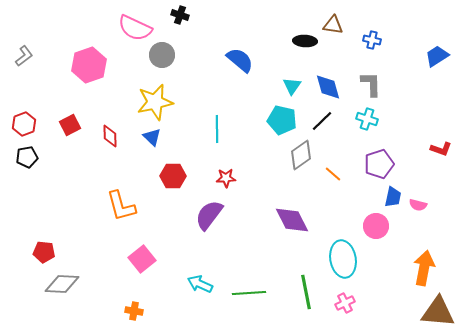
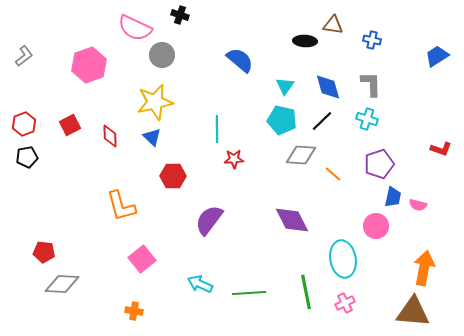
cyan triangle at (292, 86): moved 7 px left
gray diamond at (301, 155): rotated 40 degrees clockwise
red star at (226, 178): moved 8 px right, 19 px up
purple semicircle at (209, 215): moved 5 px down
brown triangle at (438, 312): moved 25 px left
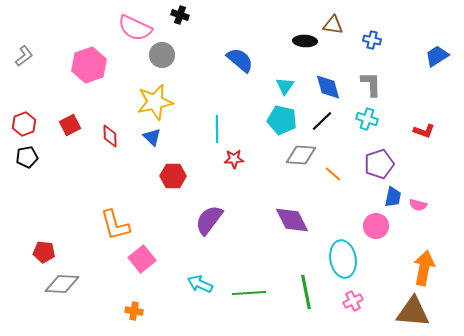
red L-shape at (441, 149): moved 17 px left, 18 px up
orange L-shape at (121, 206): moved 6 px left, 19 px down
pink cross at (345, 303): moved 8 px right, 2 px up
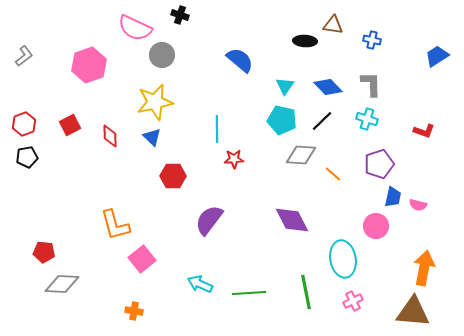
blue diamond at (328, 87): rotated 28 degrees counterclockwise
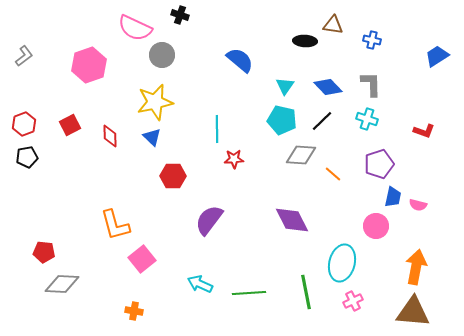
cyan ellipse at (343, 259): moved 1 px left, 4 px down; rotated 24 degrees clockwise
orange arrow at (424, 268): moved 8 px left, 1 px up
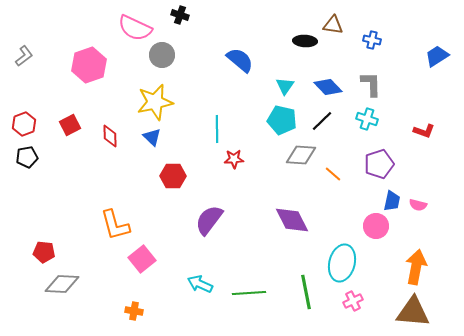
blue trapezoid at (393, 197): moved 1 px left, 4 px down
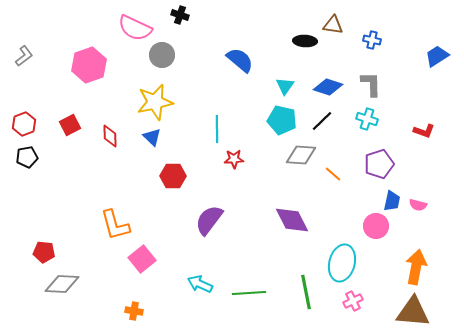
blue diamond at (328, 87): rotated 28 degrees counterclockwise
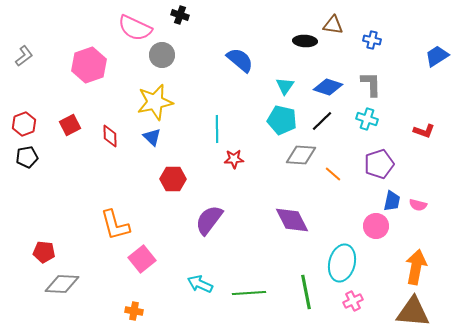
red hexagon at (173, 176): moved 3 px down
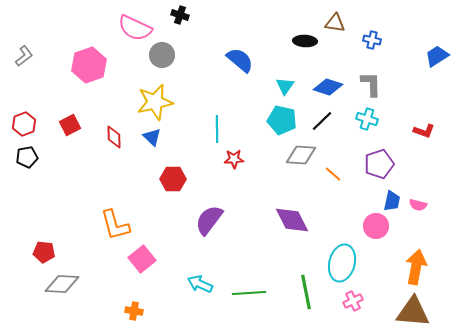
brown triangle at (333, 25): moved 2 px right, 2 px up
red diamond at (110, 136): moved 4 px right, 1 px down
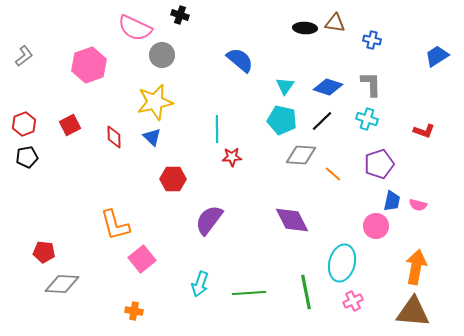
black ellipse at (305, 41): moved 13 px up
red star at (234, 159): moved 2 px left, 2 px up
cyan arrow at (200, 284): rotated 95 degrees counterclockwise
